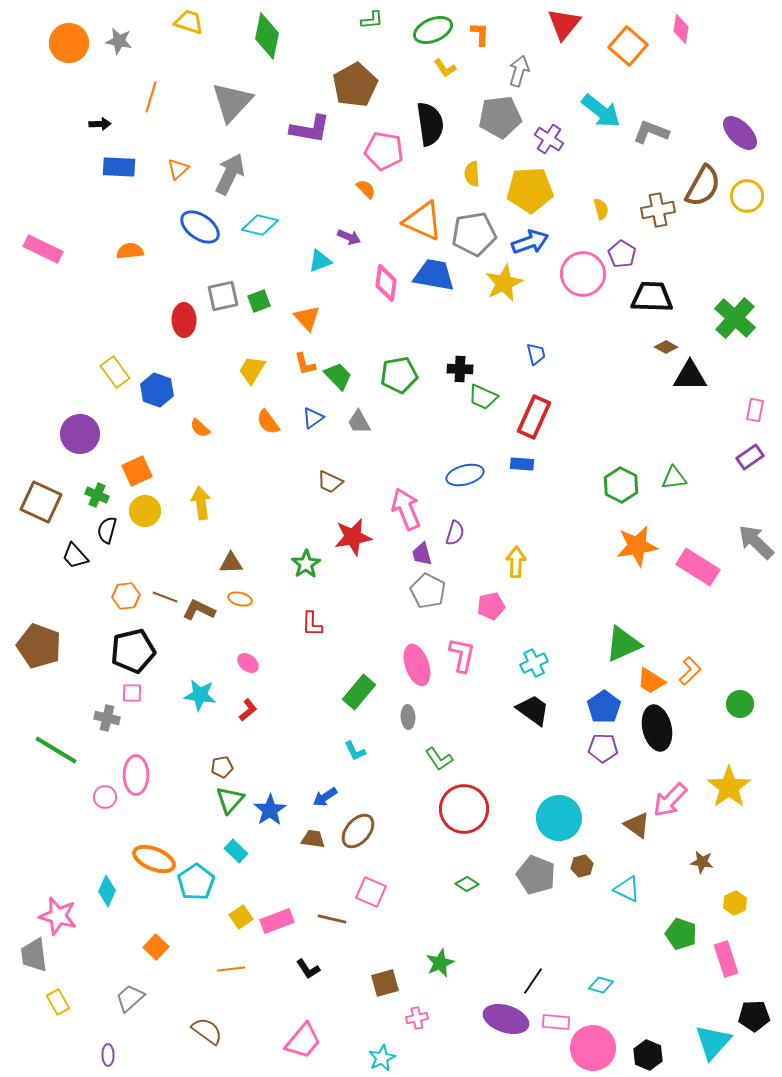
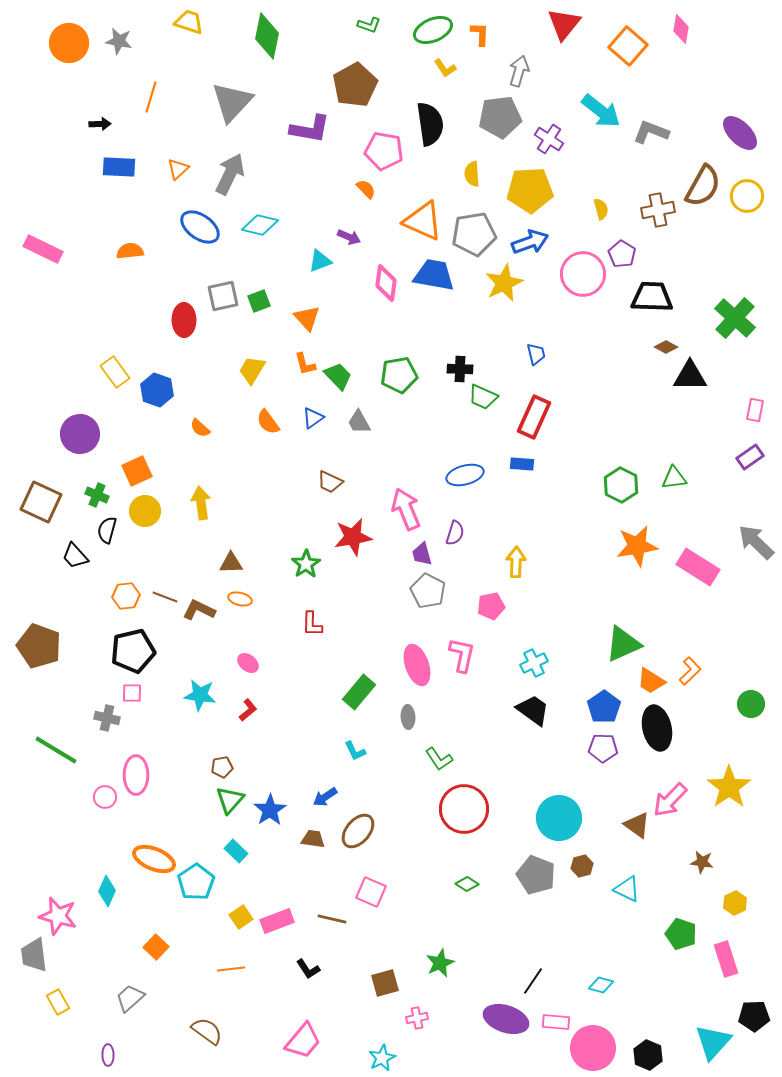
green L-shape at (372, 20): moved 3 px left, 5 px down; rotated 25 degrees clockwise
green circle at (740, 704): moved 11 px right
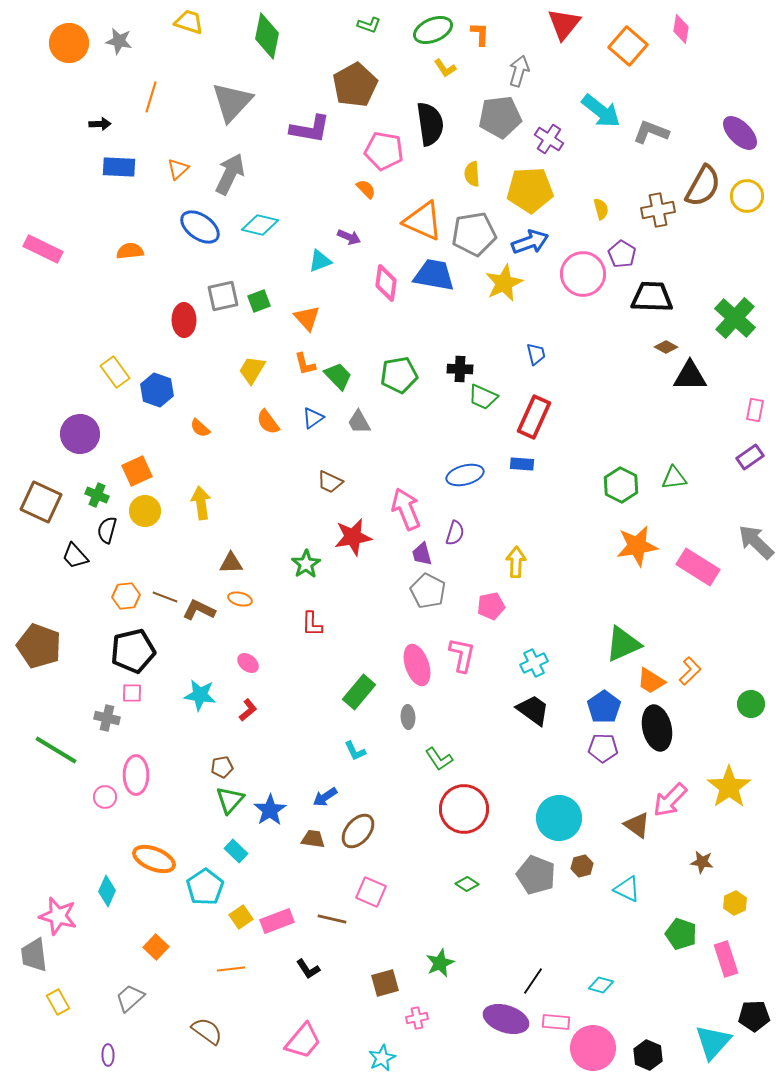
cyan pentagon at (196, 882): moved 9 px right, 5 px down
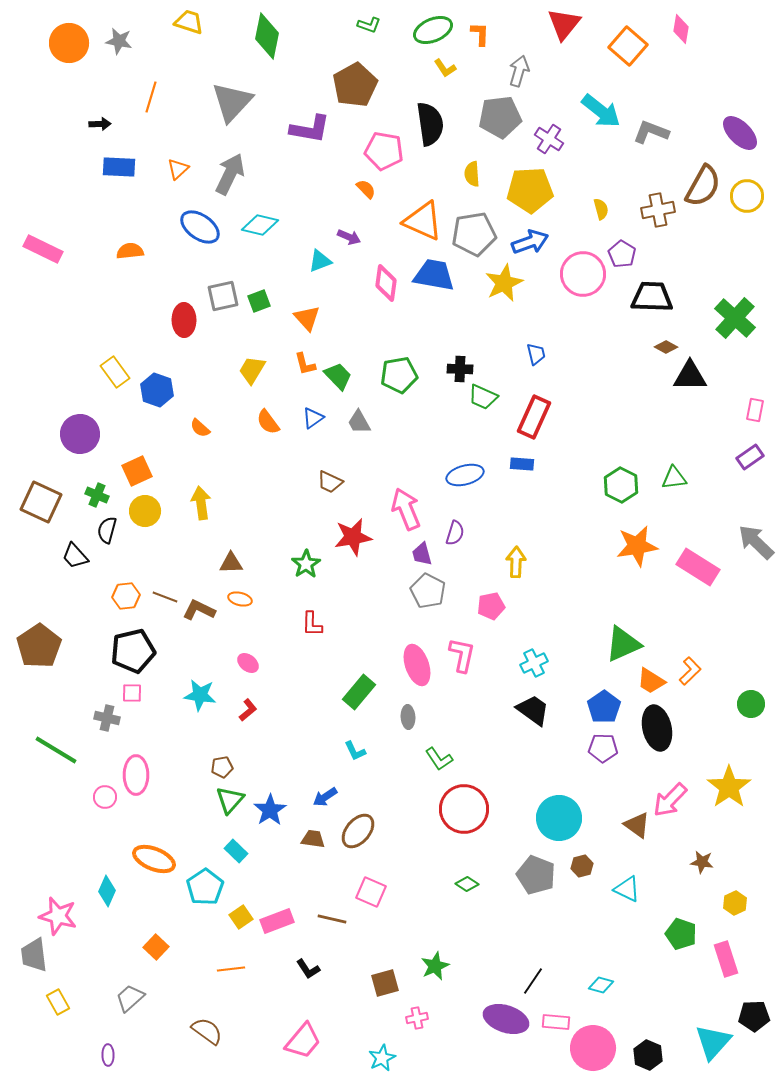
brown pentagon at (39, 646): rotated 18 degrees clockwise
green star at (440, 963): moved 5 px left, 3 px down
